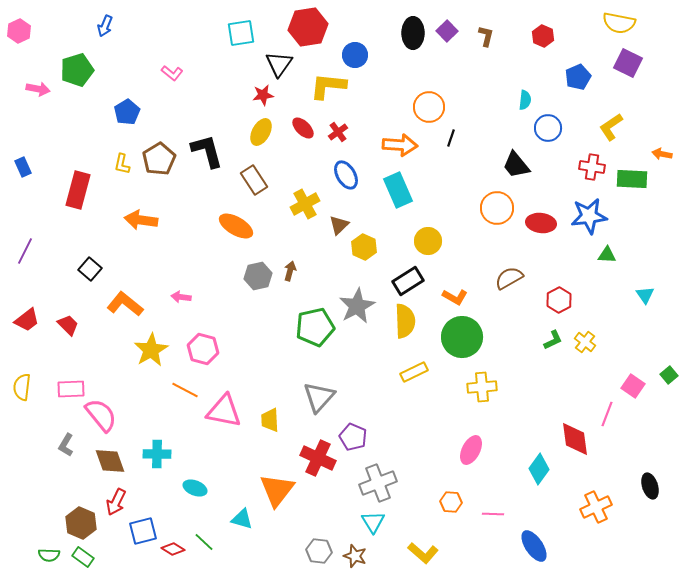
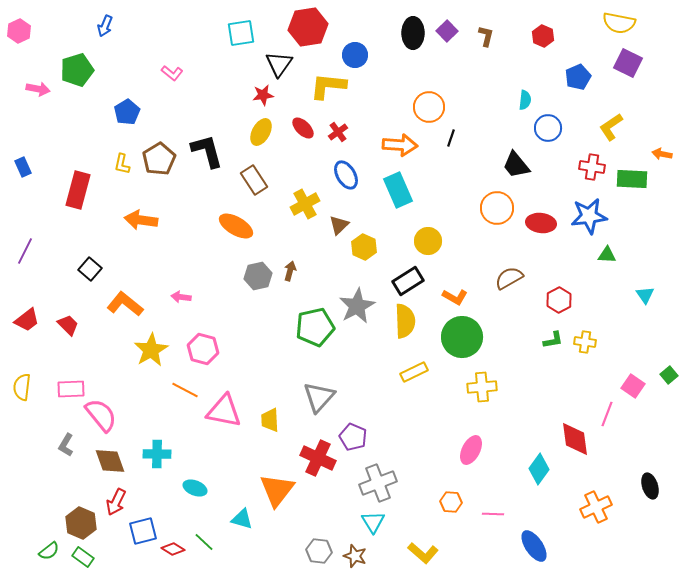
green L-shape at (553, 340): rotated 15 degrees clockwise
yellow cross at (585, 342): rotated 30 degrees counterclockwise
green semicircle at (49, 555): moved 4 px up; rotated 40 degrees counterclockwise
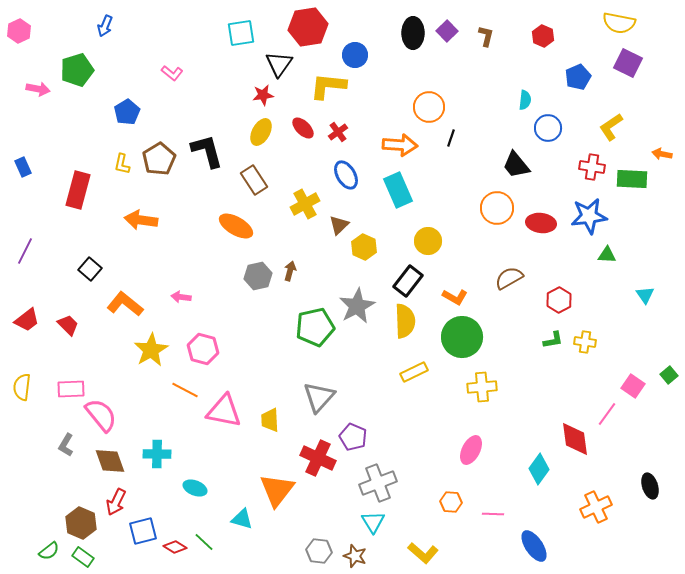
black rectangle at (408, 281): rotated 20 degrees counterclockwise
pink line at (607, 414): rotated 15 degrees clockwise
red diamond at (173, 549): moved 2 px right, 2 px up
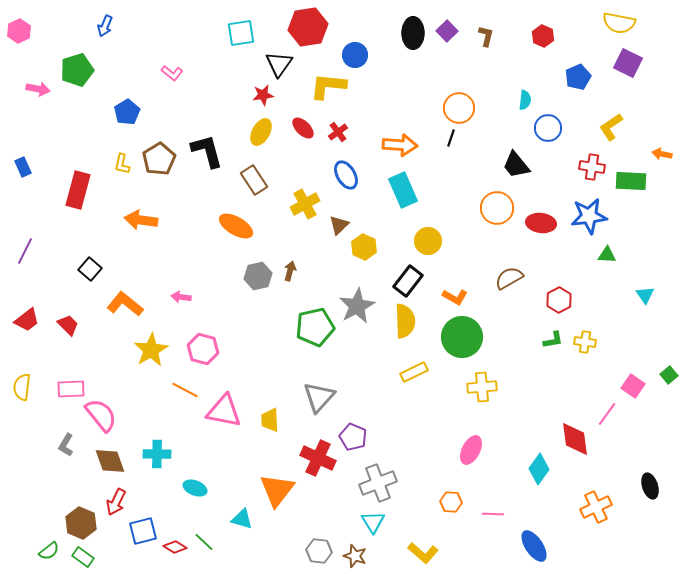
orange circle at (429, 107): moved 30 px right, 1 px down
green rectangle at (632, 179): moved 1 px left, 2 px down
cyan rectangle at (398, 190): moved 5 px right
